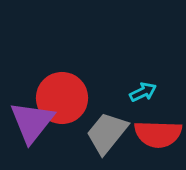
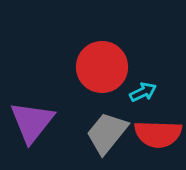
red circle: moved 40 px right, 31 px up
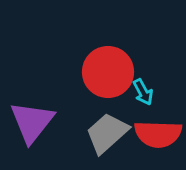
red circle: moved 6 px right, 5 px down
cyan arrow: rotated 88 degrees clockwise
gray trapezoid: rotated 9 degrees clockwise
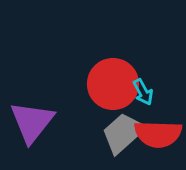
red circle: moved 5 px right, 12 px down
gray trapezoid: moved 16 px right
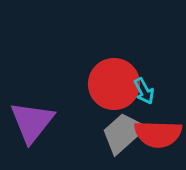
red circle: moved 1 px right
cyan arrow: moved 1 px right, 1 px up
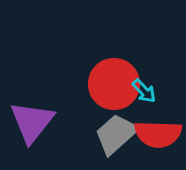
cyan arrow: rotated 16 degrees counterclockwise
gray trapezoid: moved 7 px left, 1 px down
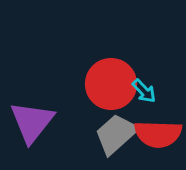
red circle: moved 3 px left
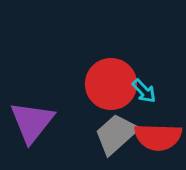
red semicircle: moved 3 px down
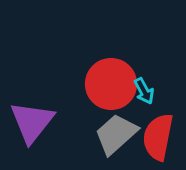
cyan arrow: rotated 16 degrees clockwise
red semicircle: rotated 99 degrees clockwise
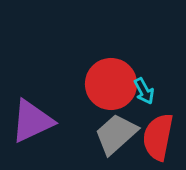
purple triangle: moved 1 px up; rotated 27 degrees clockwise
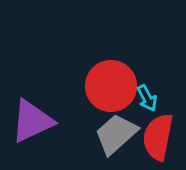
red circle: moved 2 px down
cyan arrow: moved 3 px right, 7 px down
